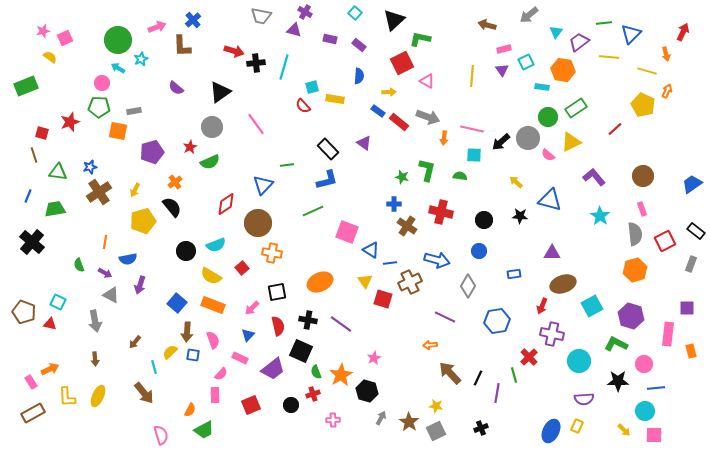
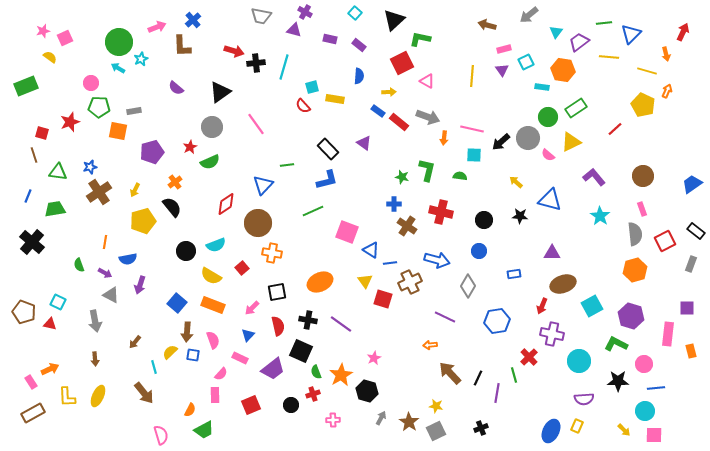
green circle at (118, 40): moved 1 px right, 2 px down
pink circle at (102, 83): moved 11 px left
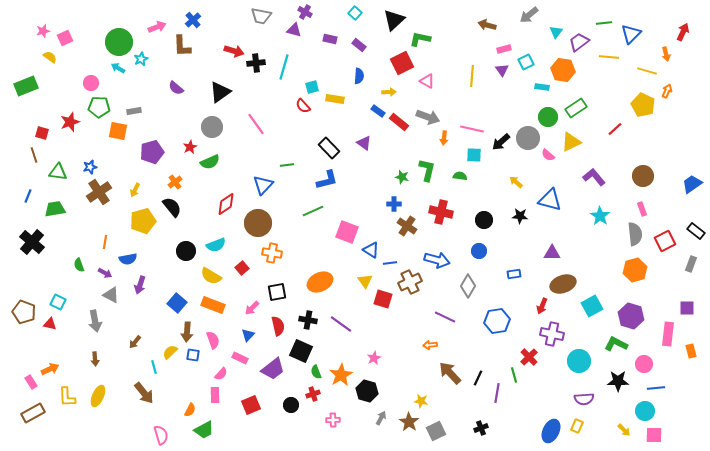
black rectangle at (328, 149): moved 1 px right, 1 px up
yellow star at (436, 406): moved 15 px left, 5 px up
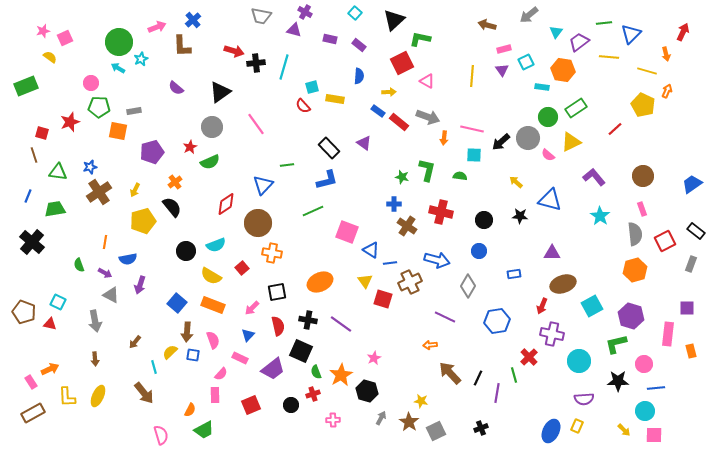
green L-shape at (616, 344): rotated 40 degrees counterclockwise
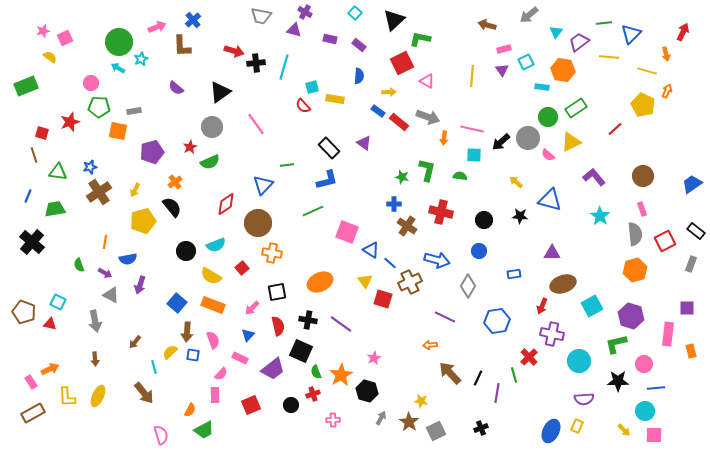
blue line at (390, 263): rotated 48 degrees clockwise
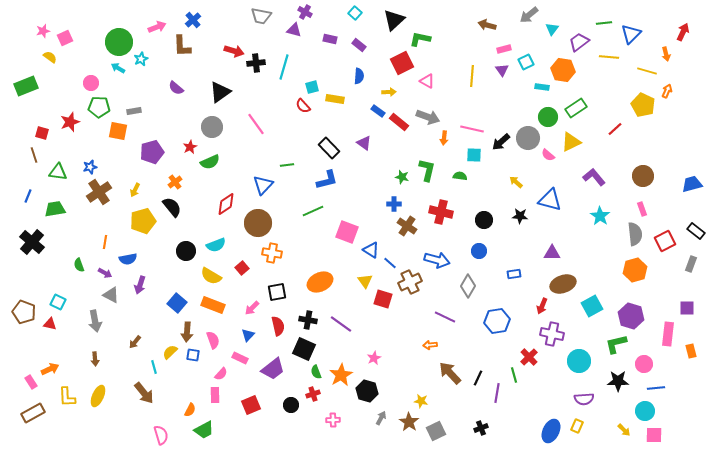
cyan triangle at (556, 32): moved 4 px left, 3 px up
blue trapezoid at (692, 184): rotated 20 degrees clockwise
black square at (301, 351): moved 3 px right, 2 px up
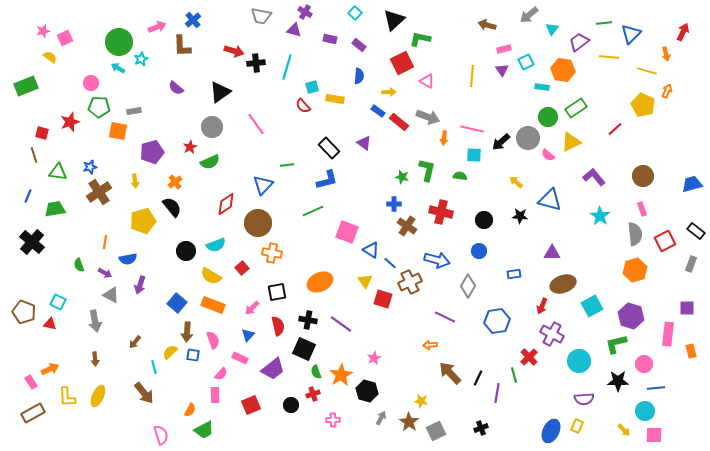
cyan line at (284, 67): moved 3 px right
yellow arrow at (135, 190): moved 9 px up; rotated 32 degrees counterclockwise
purple cross at (552, 334): rotated 15 degrees clockwise
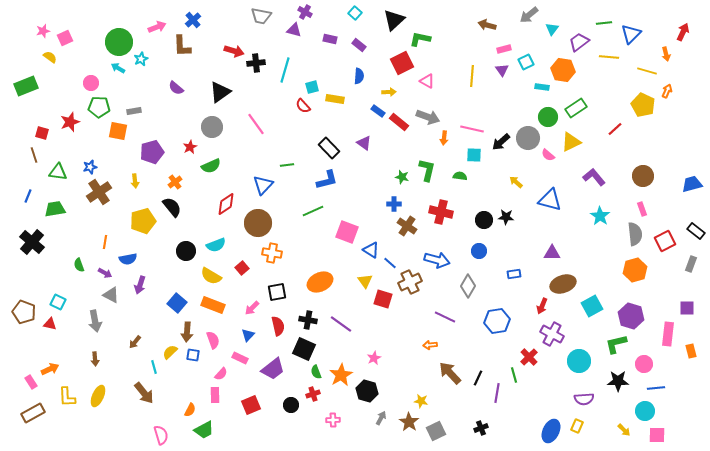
cyan line at (287, 67): moved 2 px left, 3 px down
green semicircle at (210, 162): moved 1 px right, 4 px down
black star at (520, 216): moved 14 px left, 1 px down
pink square at (654, 435): moved 3 px right
